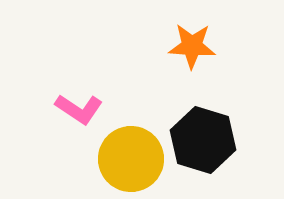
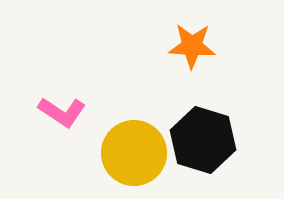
pink L-shape: moved 17 px left, 3 px down
yellow circle: moved 3 px right, 6 px up
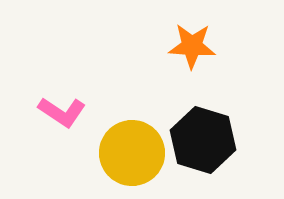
yellow circle: moved 2 px left
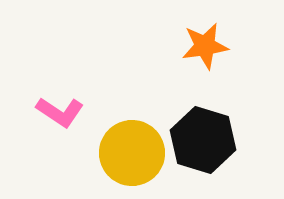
orange star: moved 13 px right; rotated 12 degrees counterclockwise
pink L-shape: moved 2 px left
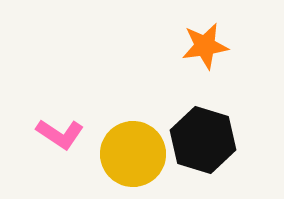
pink L-shape: moved 22 px down
yellow circle: moved 1 px right, 1 px down
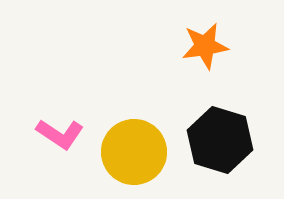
black hexagon: moved 17 px right
yellow circle: moved 1 px right, 2 px up
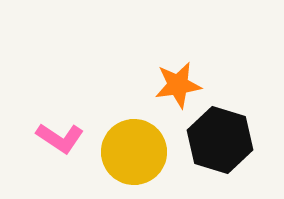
orange star: moved 27 px left, 39 px down
pink L-shape: moved 4 px down
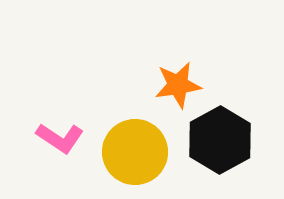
black hexagon: rotated 14 degrees clockwise
yellow circle: moved 1 px right
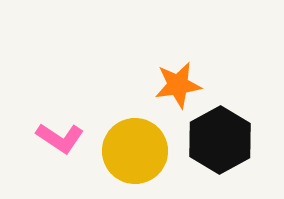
yellow circle: moved 1 px up
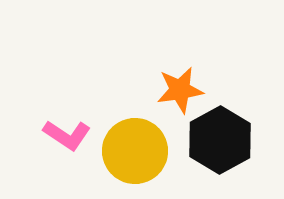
orange star: moved 2 px right, 5 px down
pink L-shape: moved 7 px right, 3 px up
